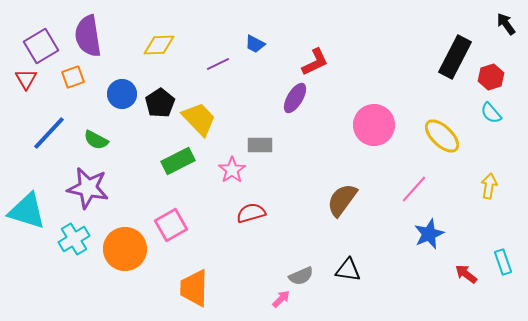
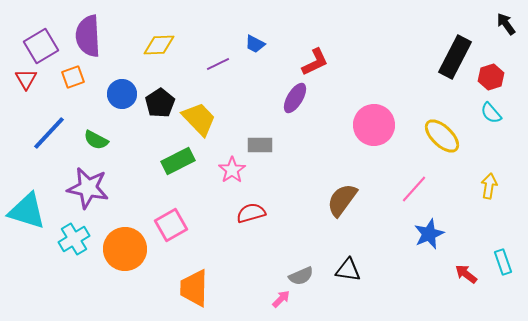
purple semicircle: rotated 6 degrees clockwise
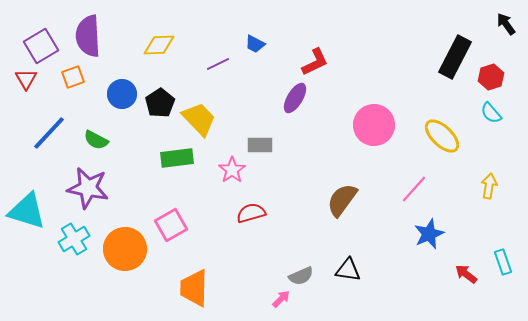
green rectangle: moved 1 px left, 3 px up; rotated 20 degrees clockwise
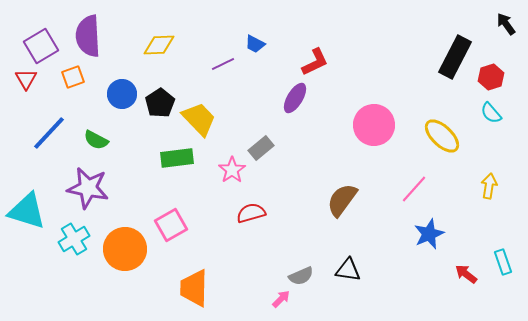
purple line: moved 5 px right
gray rectangle: moved 1 px right, 3 px down; rotated 40 degrees counterclockwise
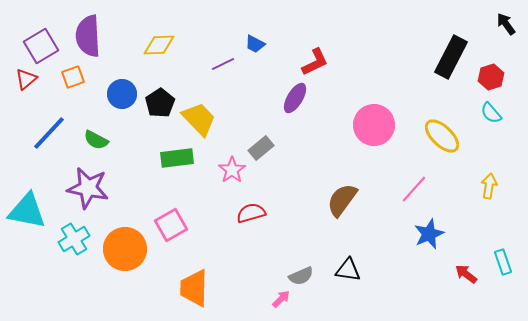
black rectangle: moved 4 px left
red triangle: rotated 20 degrees clockwise
cyan triangle: rotated 6 degrees counterclockwise
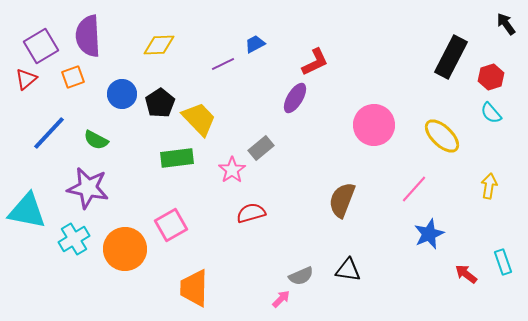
blue trapezoid: rotated 125 degrees clockwise
brown semicircle: rotated 15 degrees counterclockwise
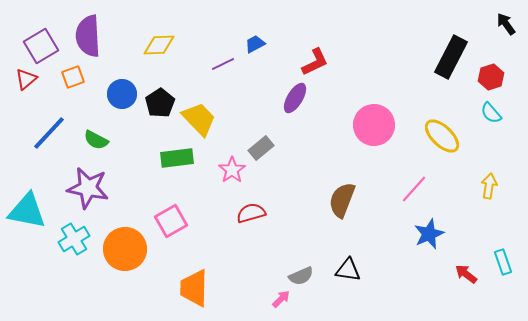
pink square: moved 4 px up
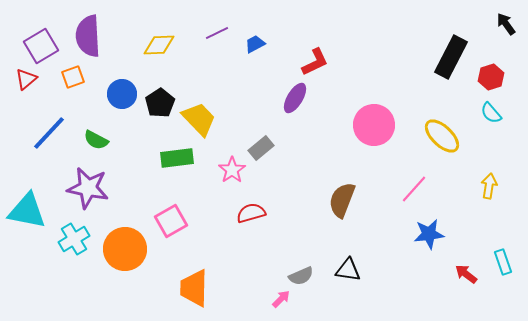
purple line: moved 6 px left, 31 px up
blue star: rotated 16 degrees clockwise
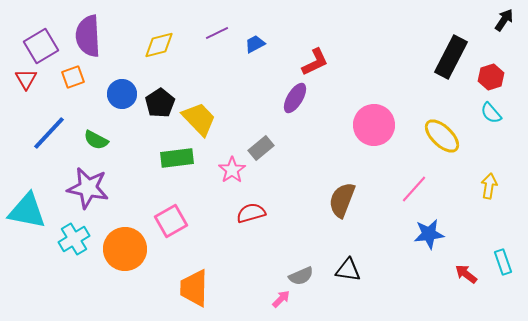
black arrow: moved 2 px left, 4 px up; rotated 70 degrees clockwise
yellow diamond: rotated 12 degrees counterclockwise
red triangle: rotated 20 degrees counterclockwise
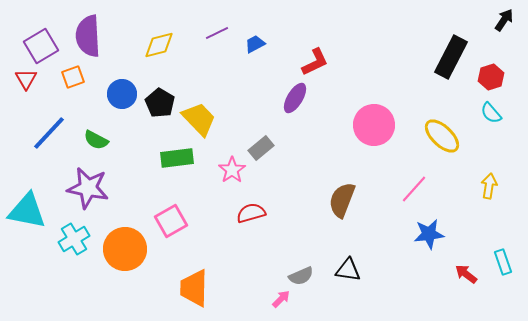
black pentagon: rotated 8 degrees counterclockwise
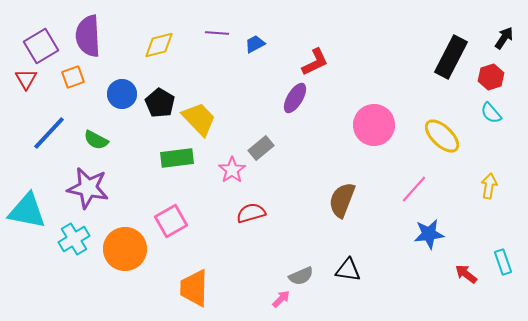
black arrow: moved 18 px down
purple line: rotated 30 degrees clockwise
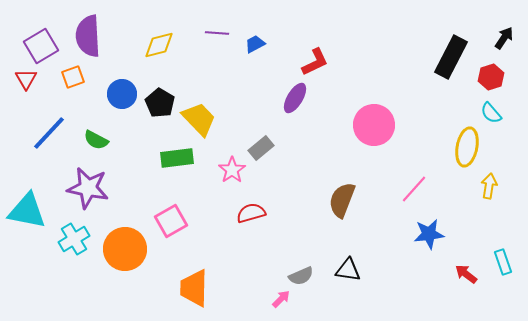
yellow ellipse: moved 25 px right, 11 px down; rotated 57 degrees clockwise
